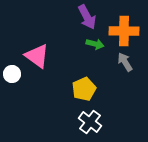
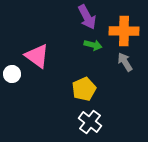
green arrow: moved 2 px left, 1 px down
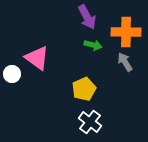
orange cross: moved 2 px right, 1 px down
pink triangle: moved 2 px down
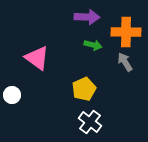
purple arrow: rotated 60 degrees counterclockwise
white circle: moved 21 px down
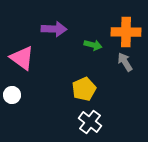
purple arrow: moved 33 px left, 12 px down
pink triangle: moved 15 px left
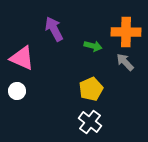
purple arrow: rotated 120 degrees counterclockwise
green arrow: moved 1 px down
pink triangle: rotated 12 degrees counterclockwise
gray arrow: rotated 12 degrees counterclockwise
yellow pentagon: moved 7 px right
white circle: moved 5 px right, 4 px up
